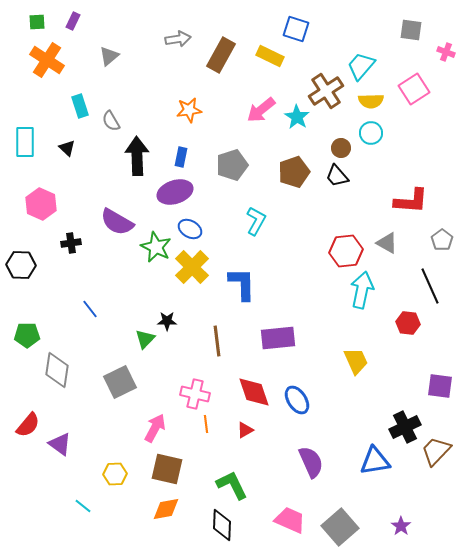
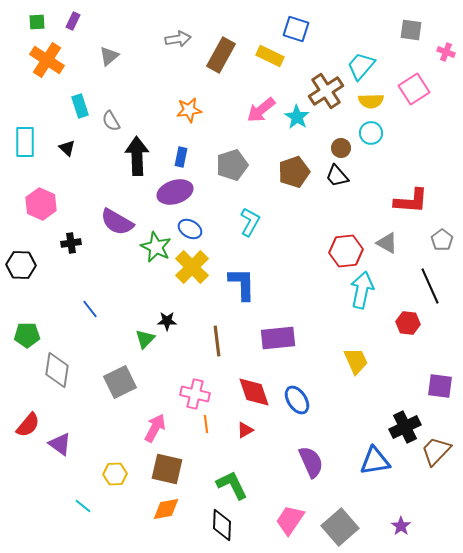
cyan L-shape at (256, 221): moved 6 px left, 1 px down
pink trapezoid at (290, 520): rotated 80 degrees counterclockwise
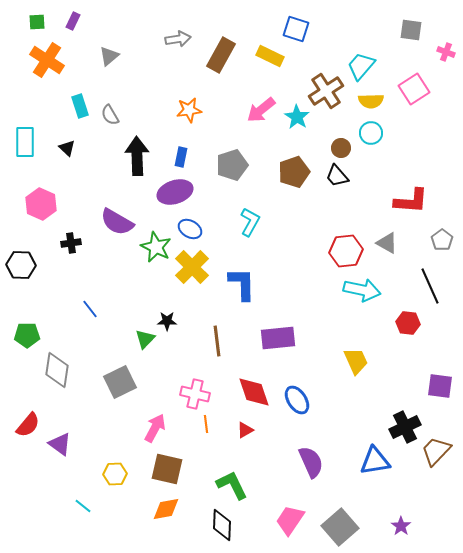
gray semicircle at (111, 121): moved 1 px left, 6 px up
cyan arrow at (362, 290): rotated 90 degrees clockwise
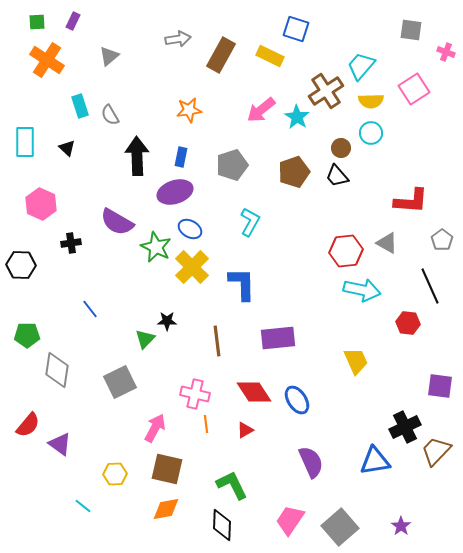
red diamond at (254, 392): rotated 15 degrees counterclockwise
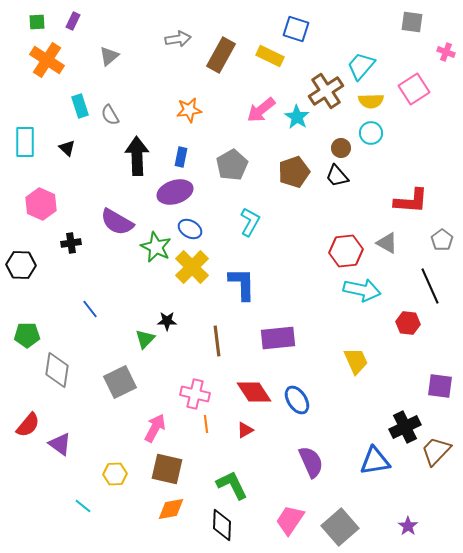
gray square at (411, 30): moved 1 px right, 8 px up
gray pentagon at (232, 165): rotated 12 degrees counterclockwise
orange diamond at (166, 509): moved 5 px right
purple star at (401, 526): moved 7 px right
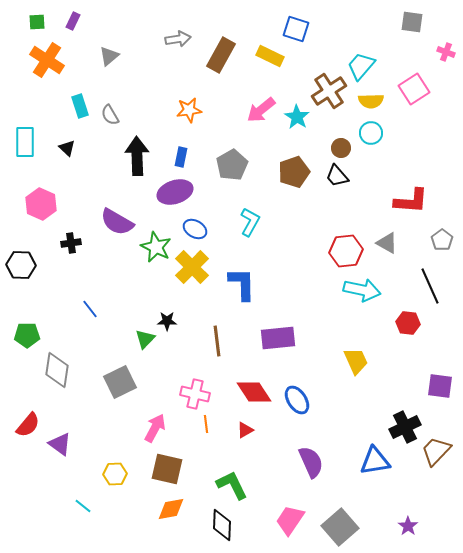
brown cross at (326, 91): moved 3 px right
blue ellipse at (190, 229): moved 5 px right
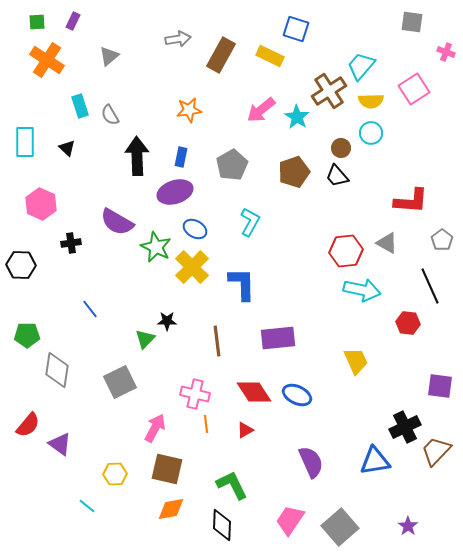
blue ellipse at (297, 400): moved 5 px up; rotated 32 degrees counterclockwise
cyan line at (83, 506): moved 4 px right
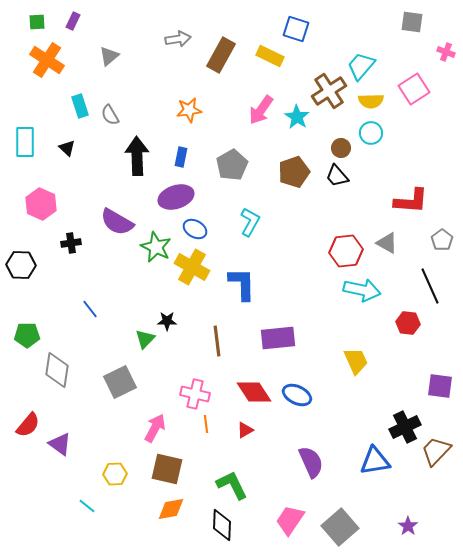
pink arrow at (261, 110): rotated 16 degrees counterclockwise
purple ellipse at (175, 192): moved 1 px right, 5 px down
yellow cross at (192, 267): rotated 16 degrees counterclockwise
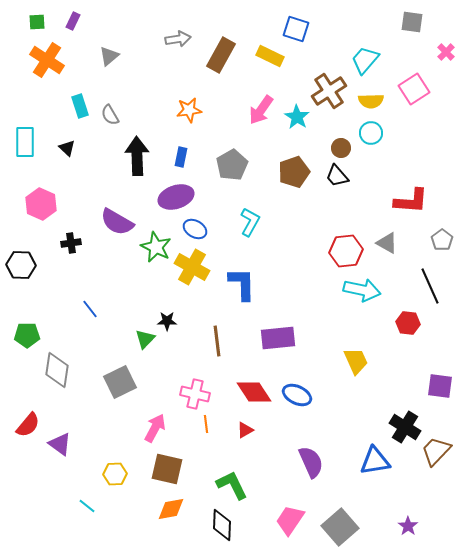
pink cross at (446, 52): rotated 24 degrees clockwise
cyan trapezoid at (361, 66): moved 4 px right, 6 px up
black cross at (405, 427): rotated 32 degrees counterclockwise
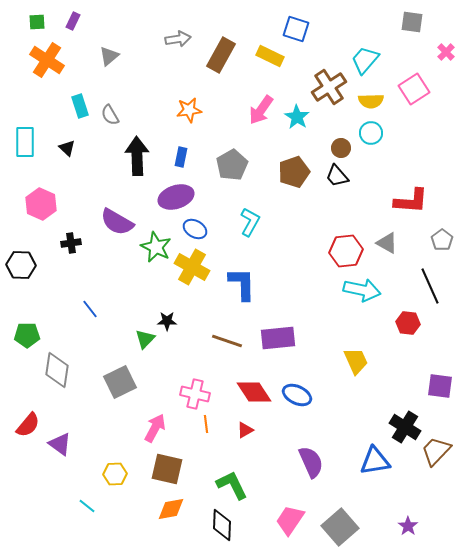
brown cross at (329, 91): moved 4 px up
brown line at (217, 341): moved 10 px right; rotated 64 degrees counterclockwise
